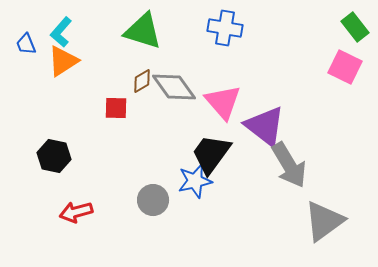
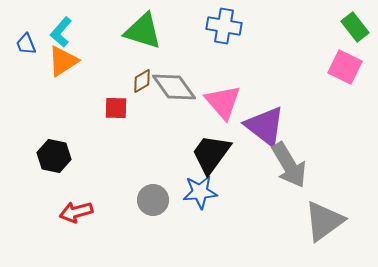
blue cross: moved 1 px left, 2 px up
blue star: moved 5 px right, 11 px down; rotated 8 degrees clockwise
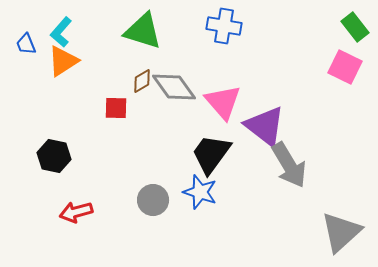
blue star: rotated 24 degrees clockwise
gray triangle: moved 17 px right, 11 px down; rotated 6 degrees counterclockwise
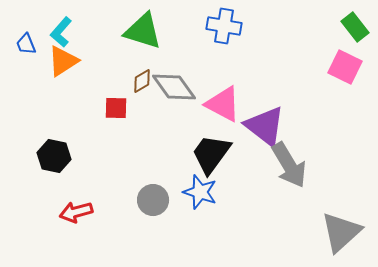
pink triangle: moved 2 px down; rotated 21 degrees counterclockwise
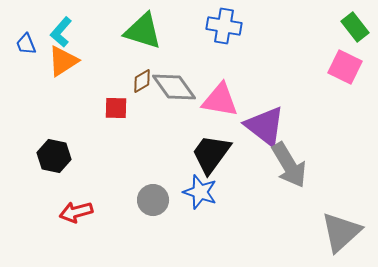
pink triangle: moved 3 px left, 4 px up; rotated 18 degrees counterclockwise
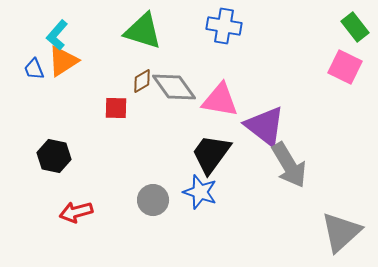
cyan L-shape: moved 4 px left, 3 px down
blue trapezoid: moved 8 px right, 25 px down
